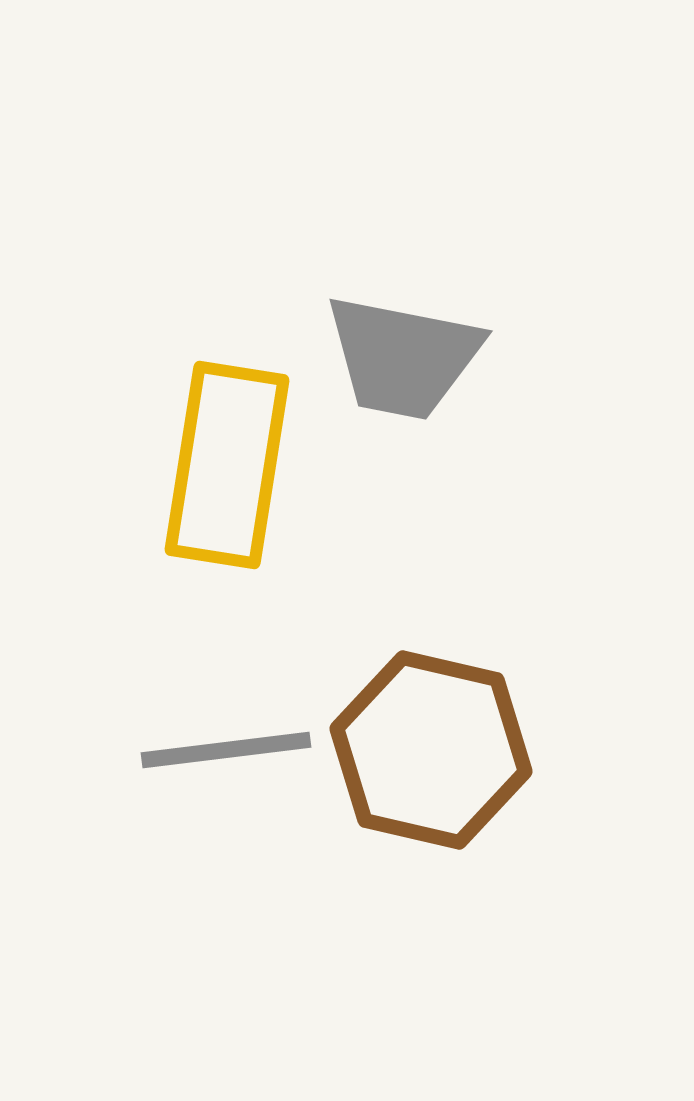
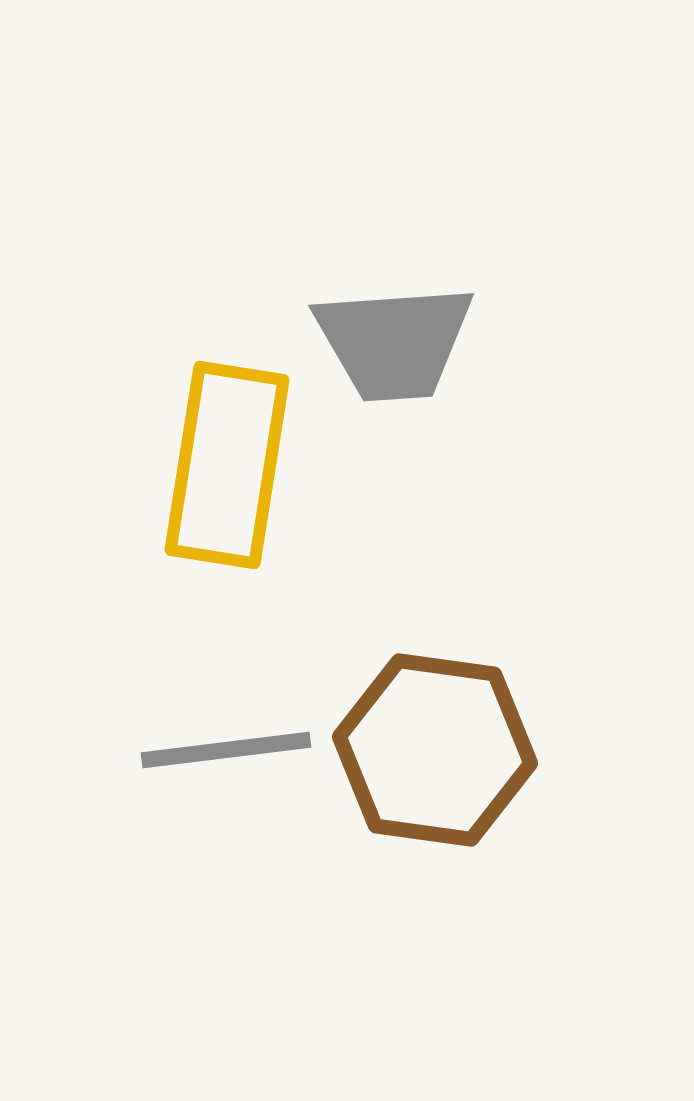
gray trapezoid: moved 9 px left, 15 px up; rotated 15 degrees counterclockwise
brown hexagon: moved 4 px right; rotated 5 degrees counterclockwise
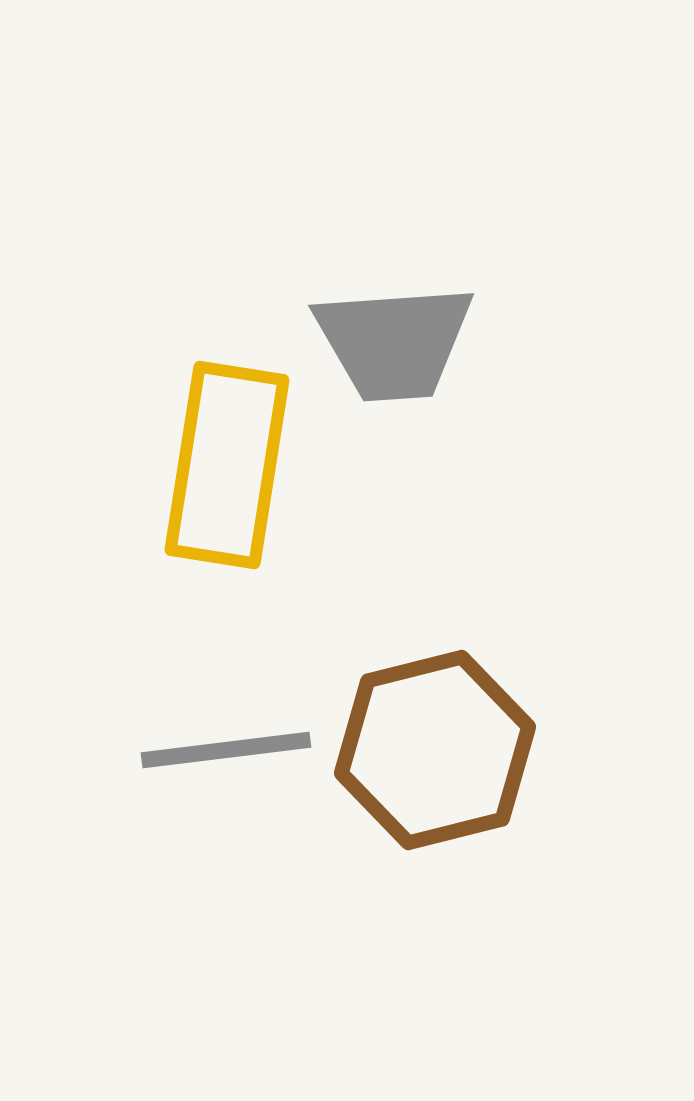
brown hexagon: rotated 22 degrees counterclockwise
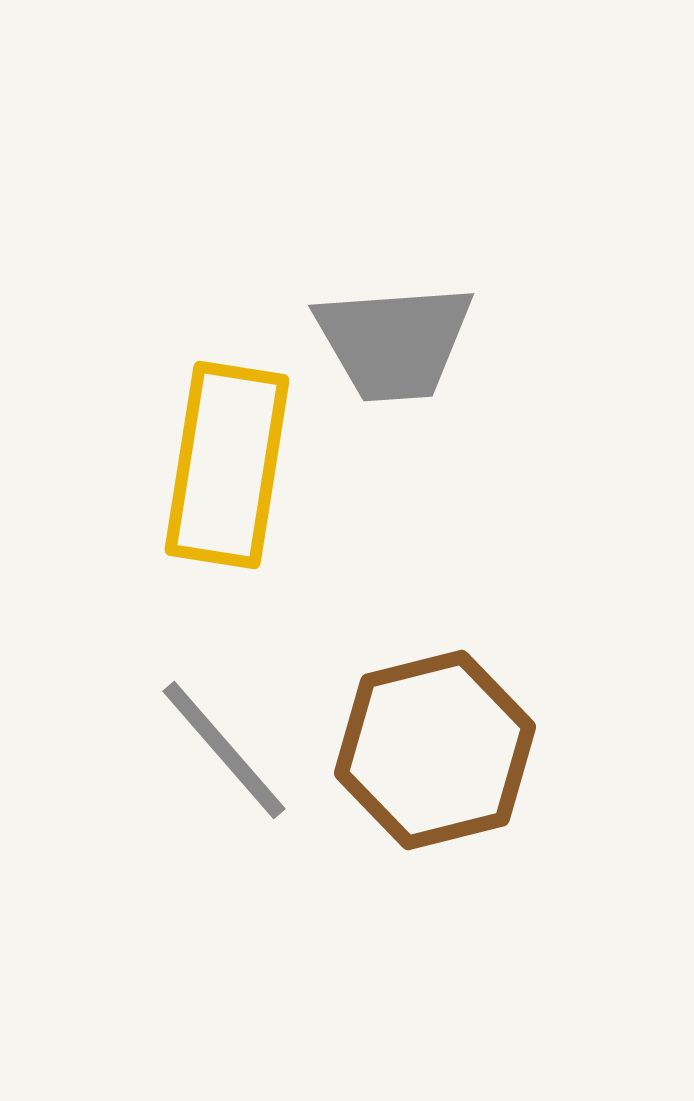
gray line: moved 2 px left; rotated 56 degrees clockwise
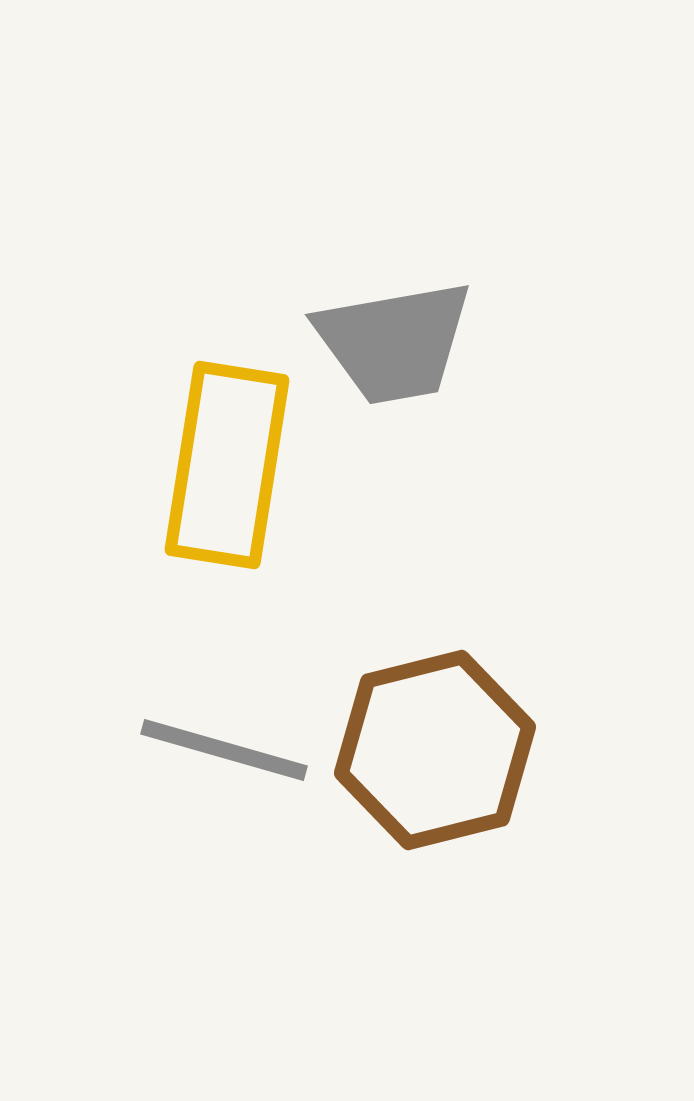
gray trapezoid: rotated 6 degrees counterclockwise
gray line: rotated 33 degrees counterclockwise
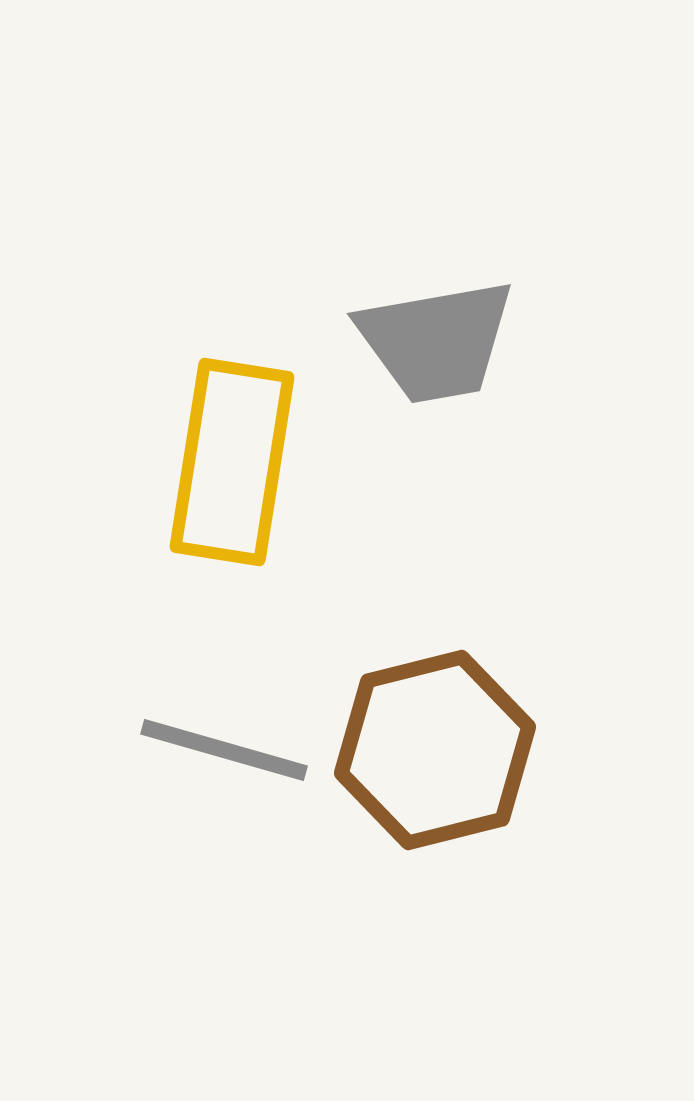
gray trapezoid: moved 42 px right, 1 px up
yellow rectangle: moved 5 px right, 3 px up
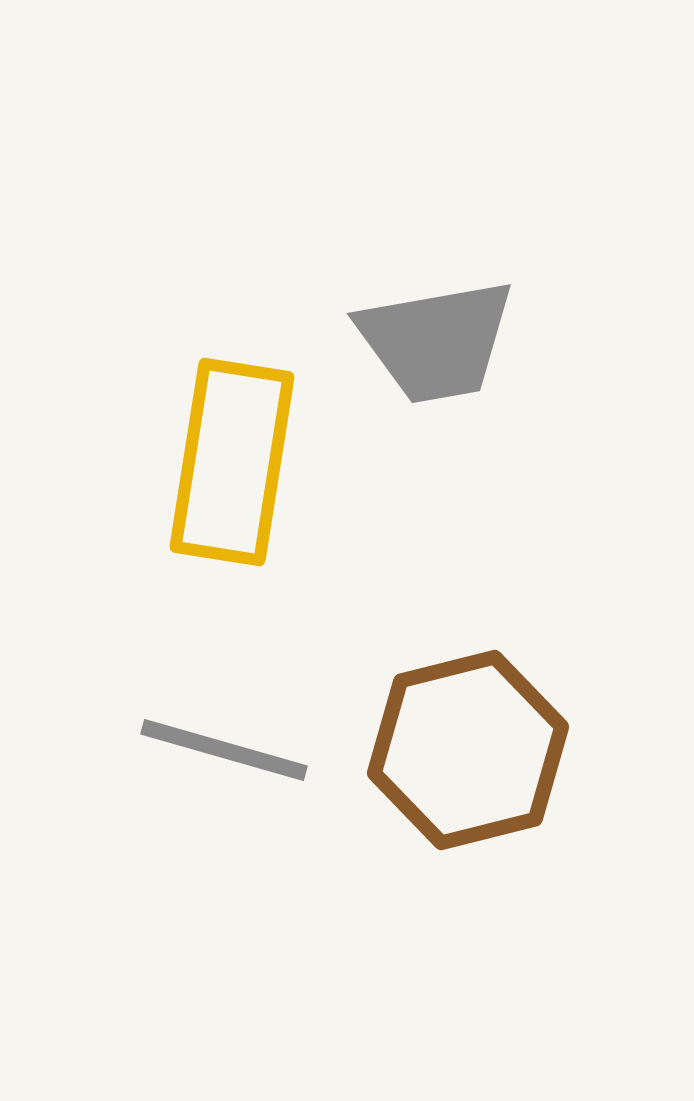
brown hexagon: moved 33 px right
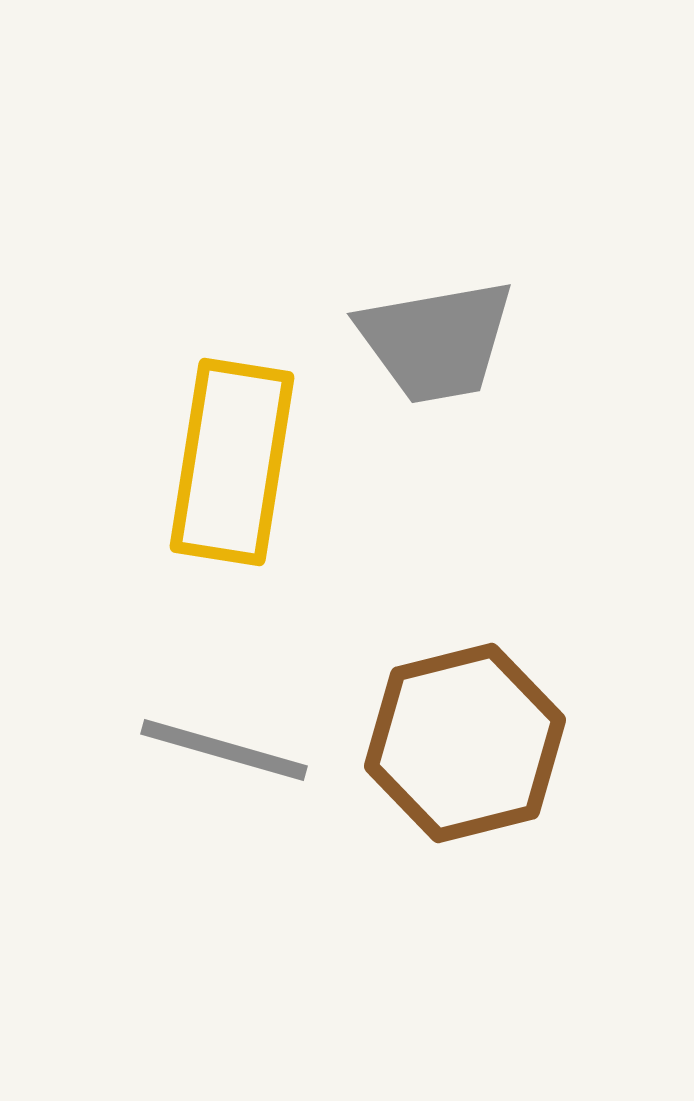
brown hexagon: moved 3 px left, 7 px up
